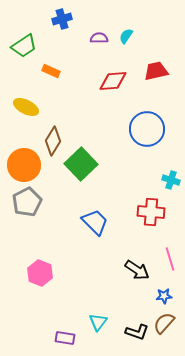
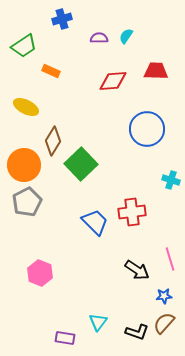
red trapezoid: rotated 15 degrees clockwise
red cross: moved 19 px left; rotated 12 degrees counterclockwise
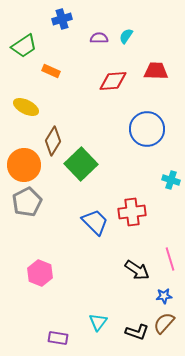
purple rectangle: moved 7 px left
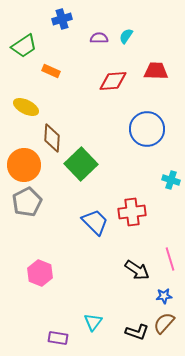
brown diamond: moved 1 px left, 3 px up; rotated 28 degrees counterclockwise
cyan triangle: moved 5 px left
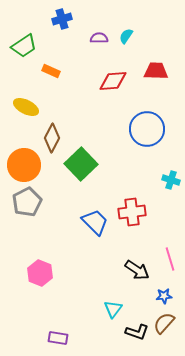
brown diamond: rotated 24 degrees clockwise
cyan triangle: moved 20 px right, 13 px up
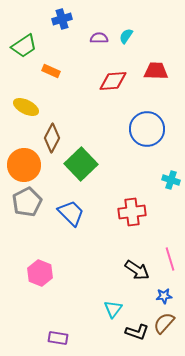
blue trapezoid: moved 24 px left, 9 px up
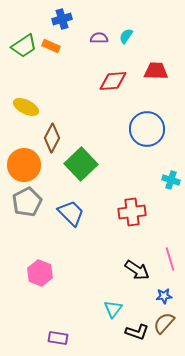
orange rectangle: moved 25 px up
